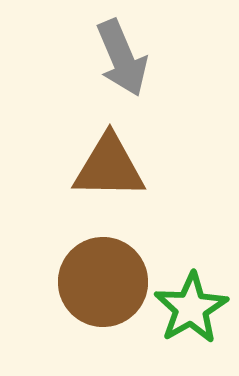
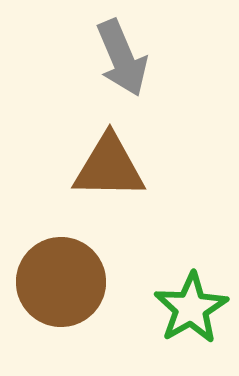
brown circle: moved 42 px left
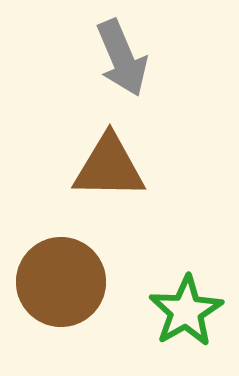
green star: moved 5 px left, 3 px down
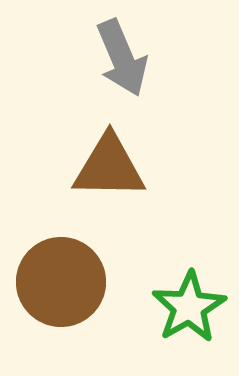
green star: moved 3 px right, 4 px up
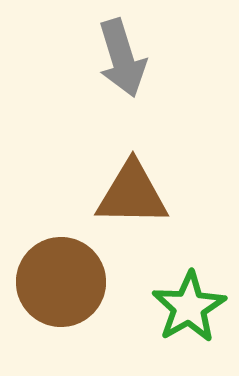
gray arrow: rotated 6 degrees clockwise
brown triangle: moved 23 px right, 27 px down
